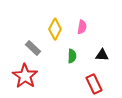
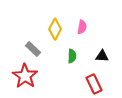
gray rectangle: moved 1 px down
black triangle: moved 1 px down
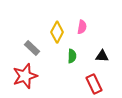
yellow diamond: moved 2 px right, 3 px down
gray rectangle: moved 1 px left, 1 px up
red star: rotated 20 degrees clockwise
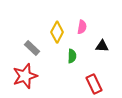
black triangle: moved 10 px up
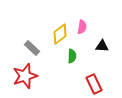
yellow diamond: moved 3 px right, 2 px down; rotated 25 degrees clockwise
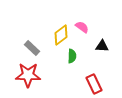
pink semicircle: rotated 64 degrees counterclockwise
yellow diamond: moved 1 px right, 1 px down
red star: moved 3 px right, 1 px up; rotated 20 degrees clockwise
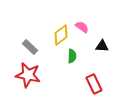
gray rectangle: moved 2 px left, 1 px up
red star: rotated 10 degrees clockwise
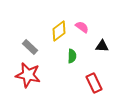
yellow diamond: moved 2 px left, 4 px up
red rectangle: moved 1 px up
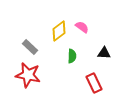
black triangle: moved 2 px right, 7 px down
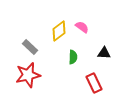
green semicircle: moved 1 px right, 1 px down
red star: rotated 25 degrees counterclockwise
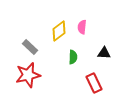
pink semicircle: rotated 120 degrees counterclockwise
